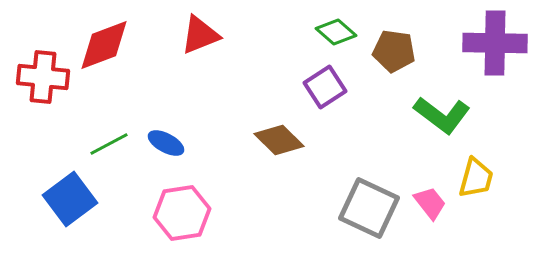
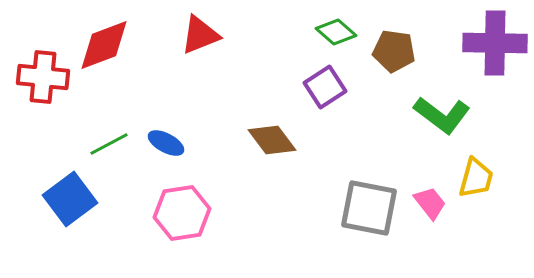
brown diamond: moved 7 px left; rotated 9 degrees clockwise
gray square: rotated 14 degrees counterclockwise
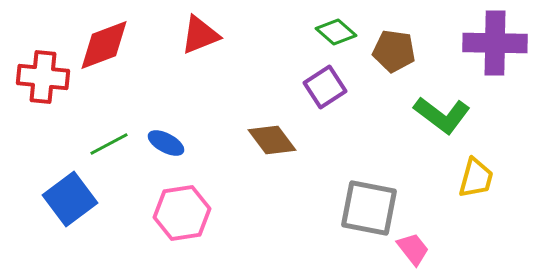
pink trapezoid: moved 17 px left, 46 px down
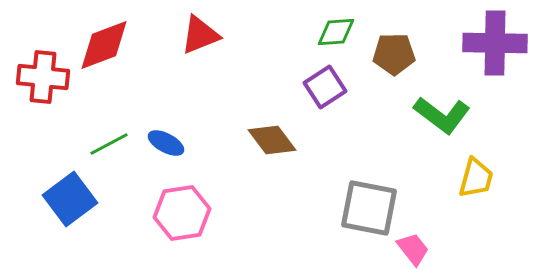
green diamond: rotated 45 degrees counterclockwise
brown pentagon: moved 3 px down; rotated 9 degrees counterclockwise
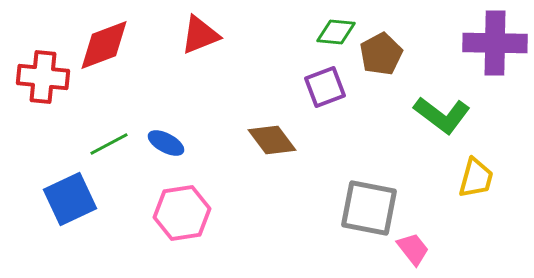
green diamond: rotated 9 degrees clockwise
brown pentagon: moved 13 px left; rotated 27 degrees counterclockwise
purple square: rotated 12 degrees clockwise
blue square: rotated 12 degrees clockwise
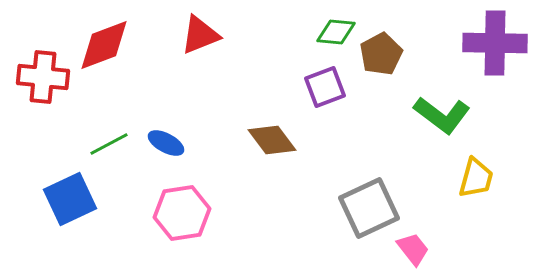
gray square: rotated 36 degrees counterclockwise
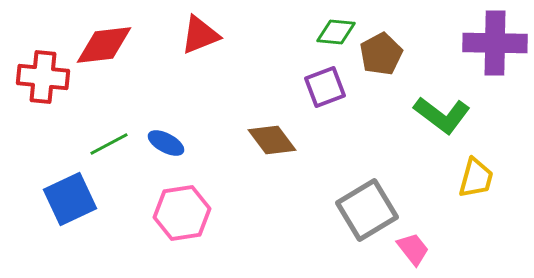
red diamond: rotated 14 degrees clockwise
gray square: moved 2 px left, 2 px down; rotated 6 degrees counterclockwise
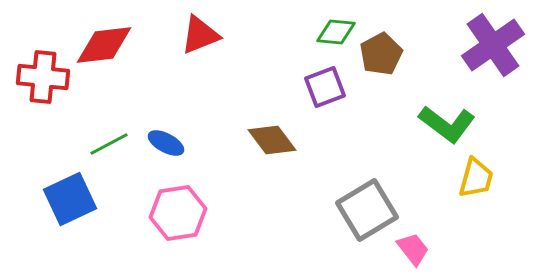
purple cross: moved 2 px left, 2 px down; rotated 36 degrees counterclockwise
green L-shape: moved 5 px right, 9 px down
pink hexagon: moved 4 px left
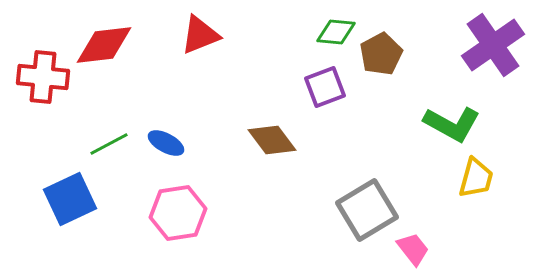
green L-shape: moved 5 px right; rotated 8 degrees counterclockwise
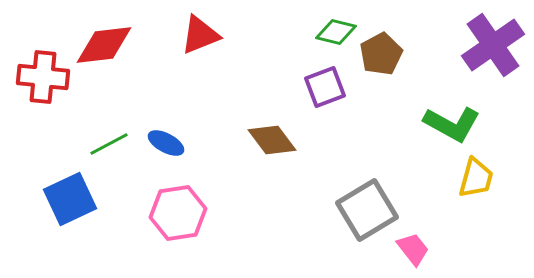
green diamond: rotated 9 degrees clockwise
